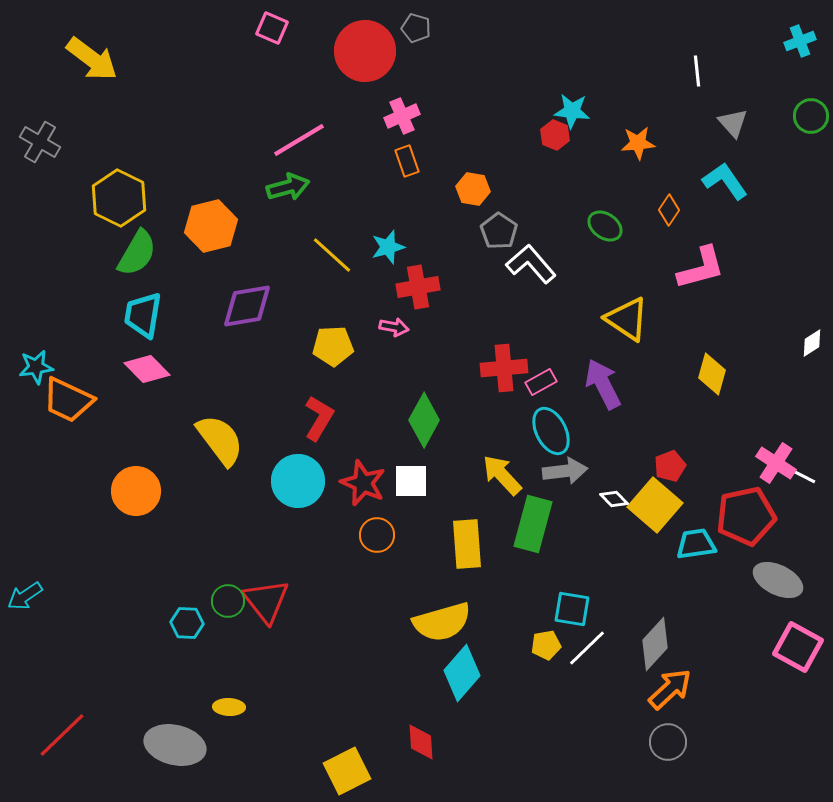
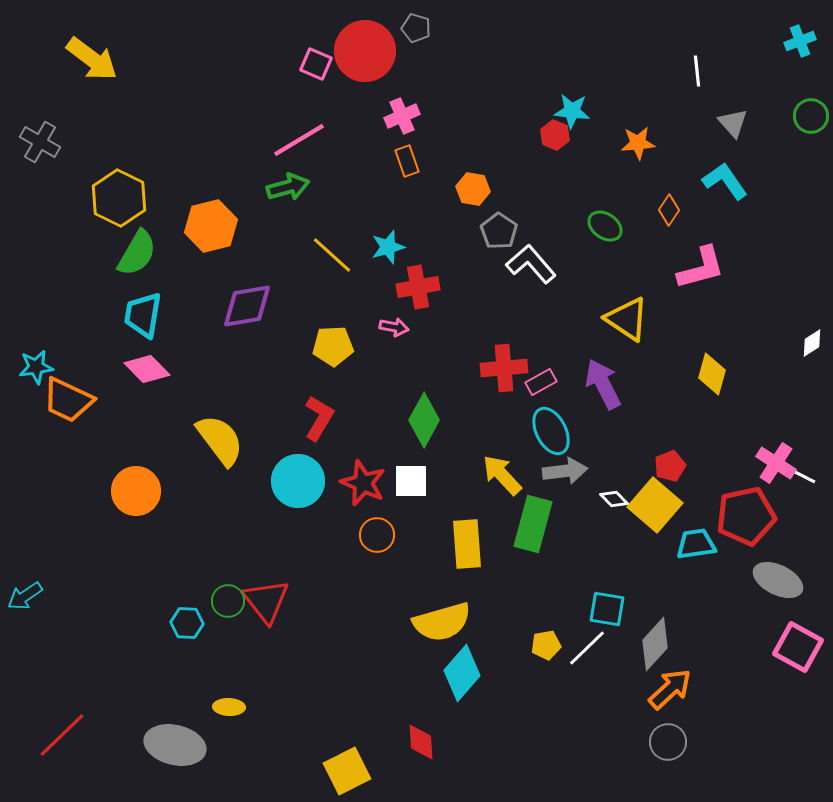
pink square at (272, 28): moved 44 px right, 36 px down
cyan square at (572, 609): moved 35 px right
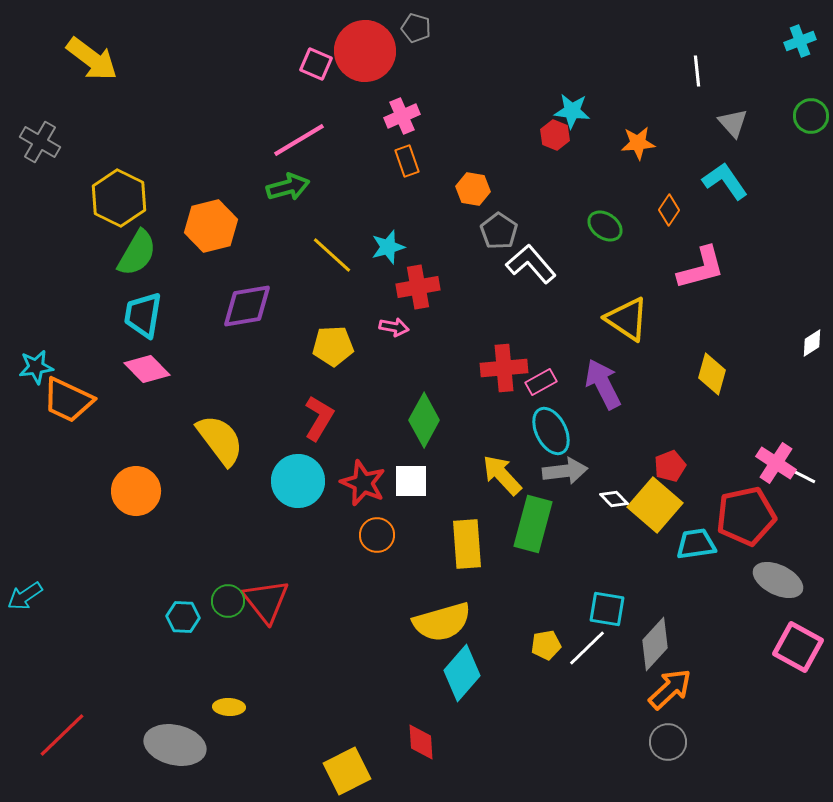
cyan hexagon at (187, 623): moved 4 px left, 6 px up
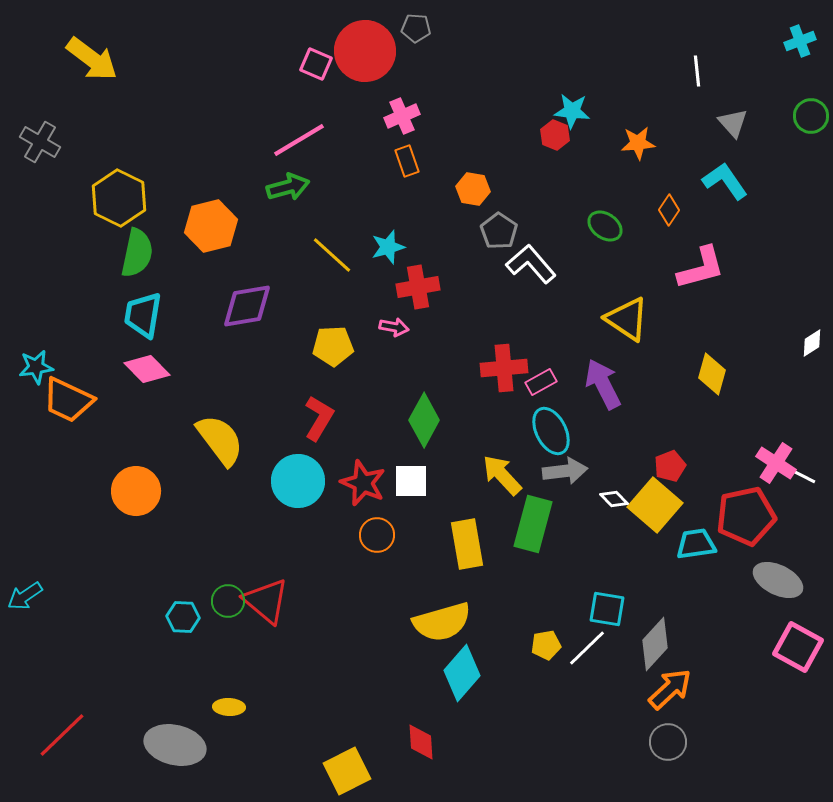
gray pentagon at (416, 28): rotated 12 degrees counterclockwise
green semicircle at (137, 253): rotated 18 degrees counterclockwise
yellow rectangle at (467, 544): rotated 6 degrees counterclockwise
red triangle at (266, 601): rotated 12 degrees counterclockwise
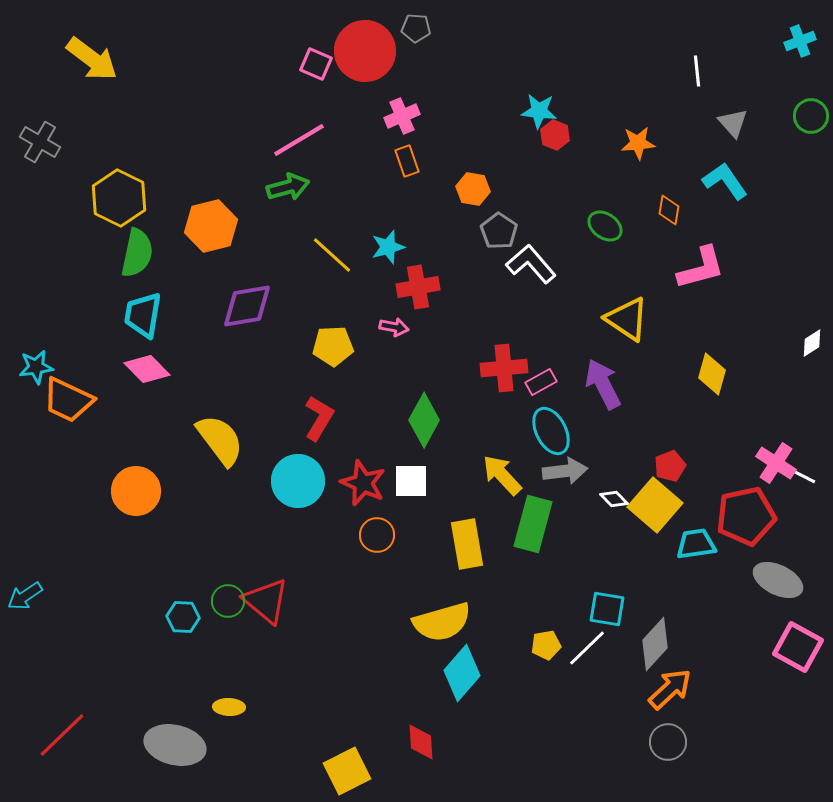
cyan star at (572, 111): moved 33 px left
orange diamond at (669, 210): rotated 24 degrees counterclockwise
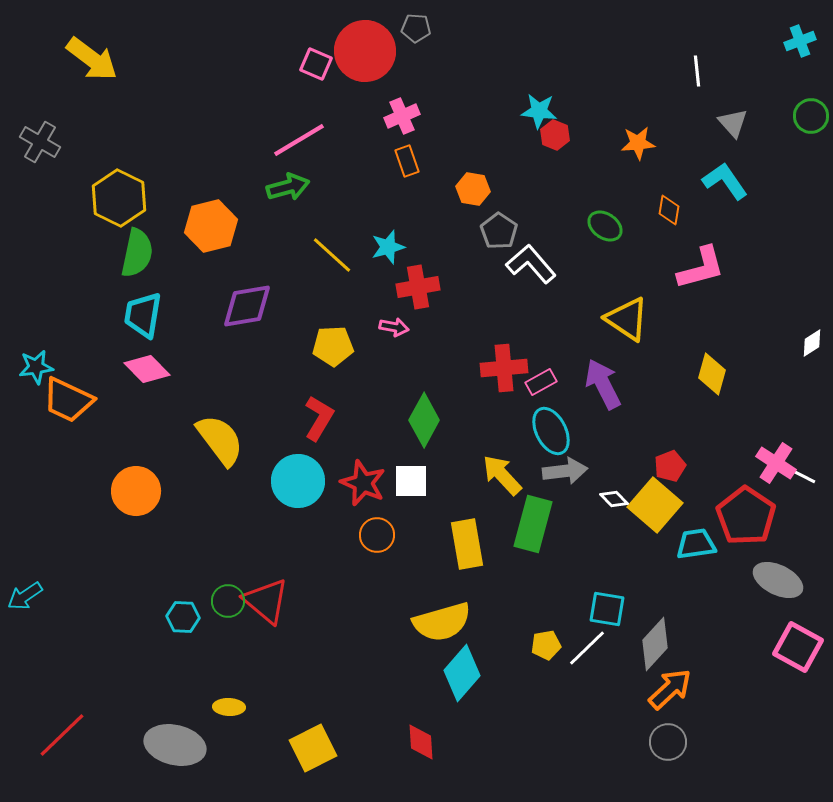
red pentagon at (746, 516): rotated 26 degrees counterclockwise
yellow square at (347, 771): moved 34 px left, 23 px up
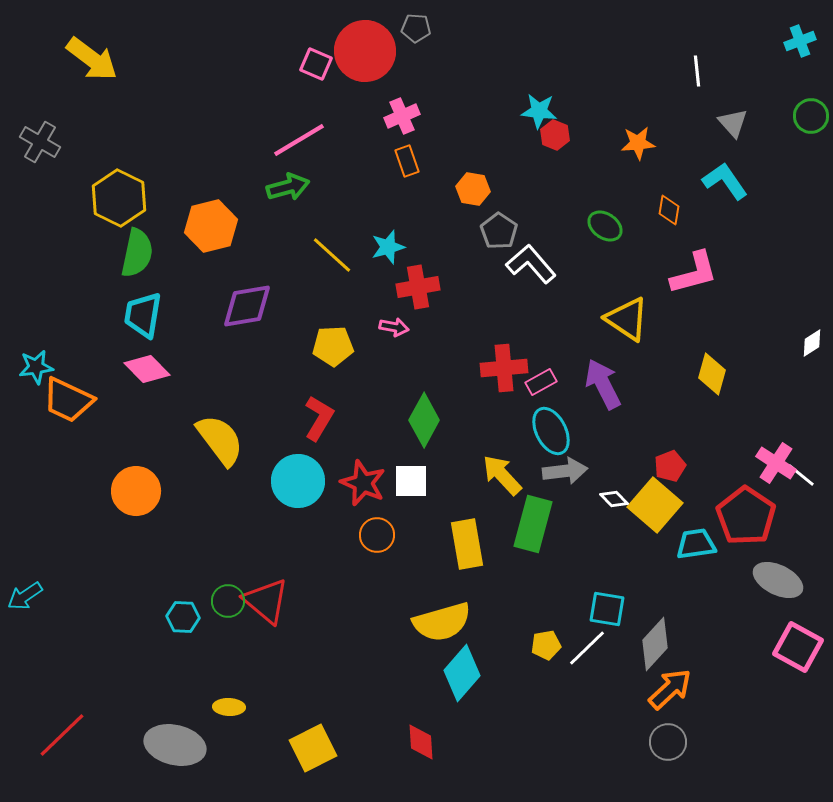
pink L-shape at (701, 268): moved 7 px left, 5 px down
white line at (801, 475): rotated 12 degrees clockwise
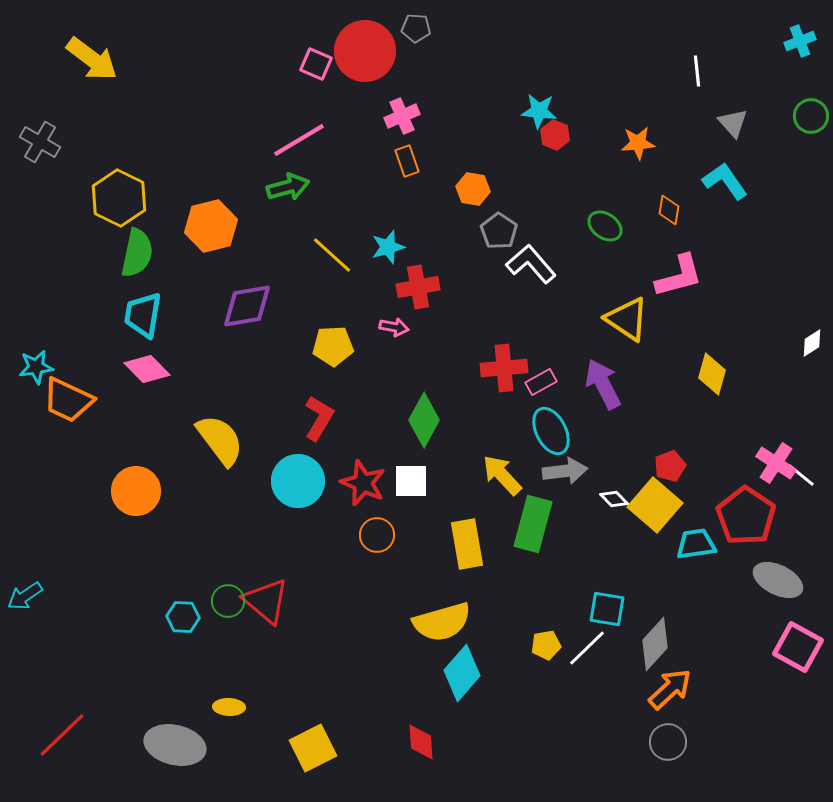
pink L-shape at (694, 273): moved 15 px left, 3 px down
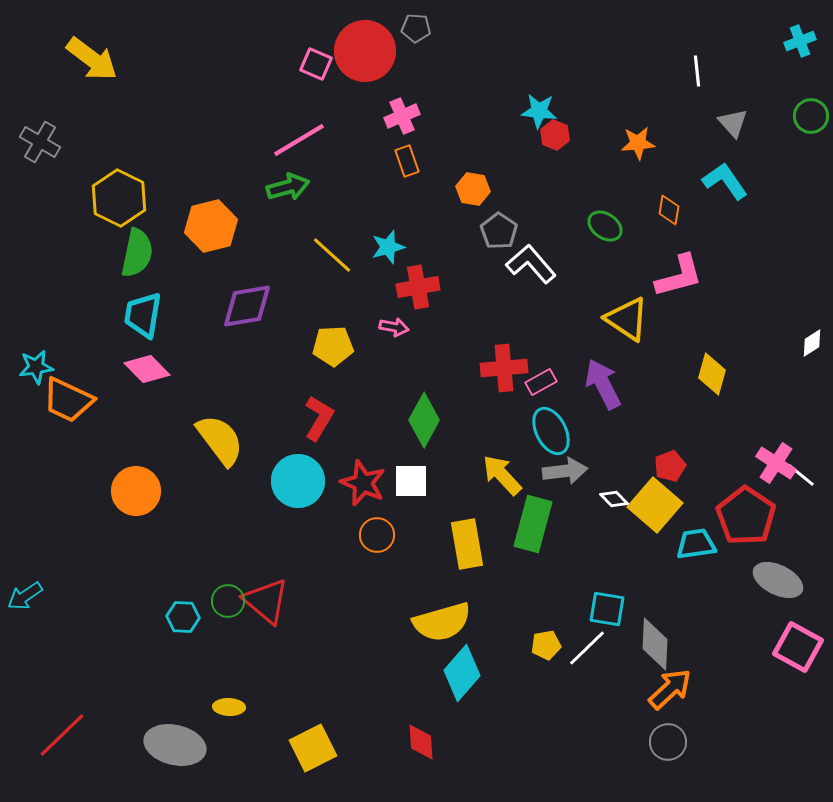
gray diamond at (655, 644): rotated 40 degrees counterclockwise
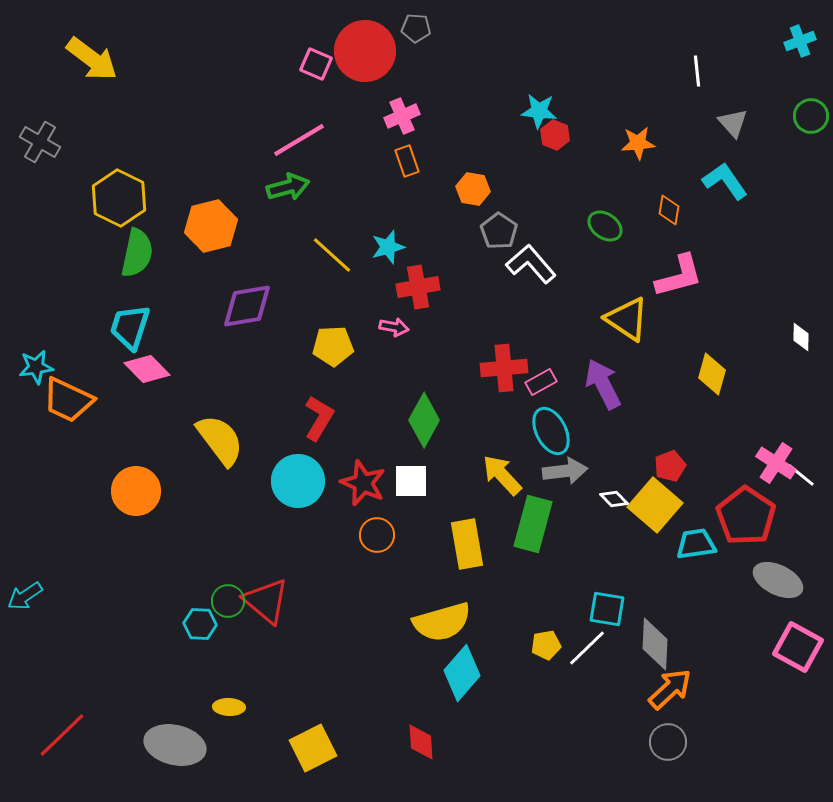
cyan trapezoid at (143, 315): moved 13 px left, 12 px down; rotated 9 degrees clockwise
white diamond at (812, 343): moved 11 px left, 6 px up; rotated 56 degrees counterclockwise
cyan hexagon at (183, 617): moved 17 px right, 7 px down
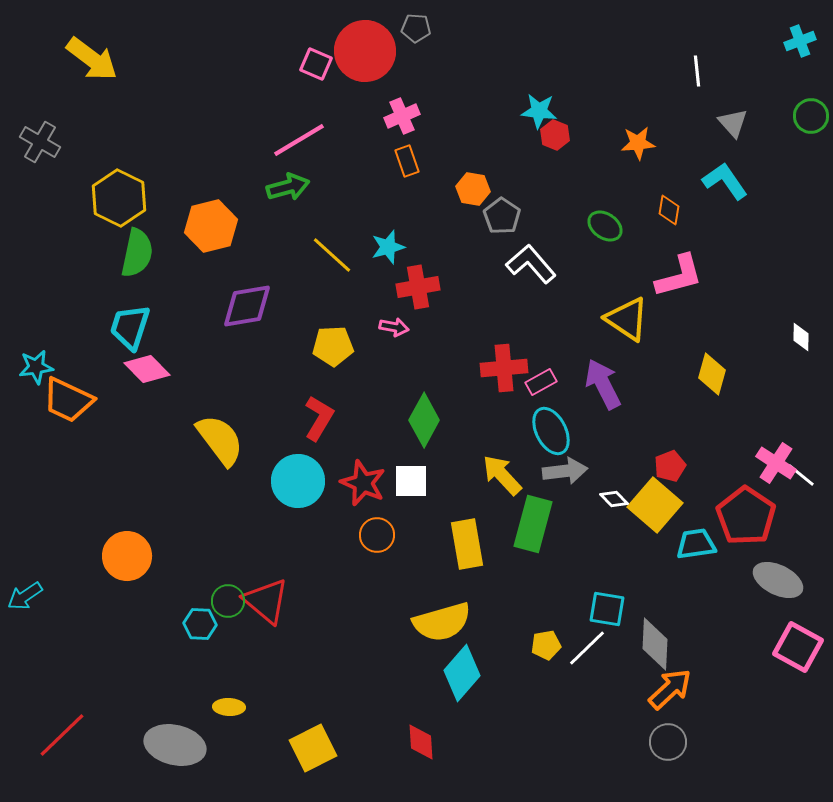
gray pentagon at (499, 231): moved 3 px right, 15 px up
orange circle at (136, 491): moved 9 px left, 65 px down
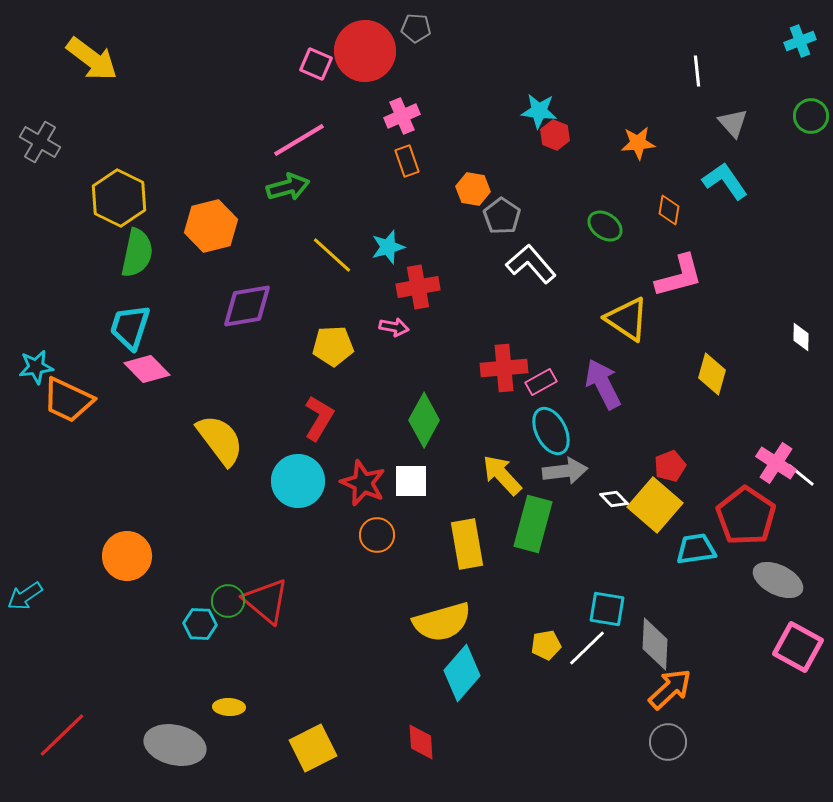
cyan trapezoid at (696, 544): moved 5 px down
